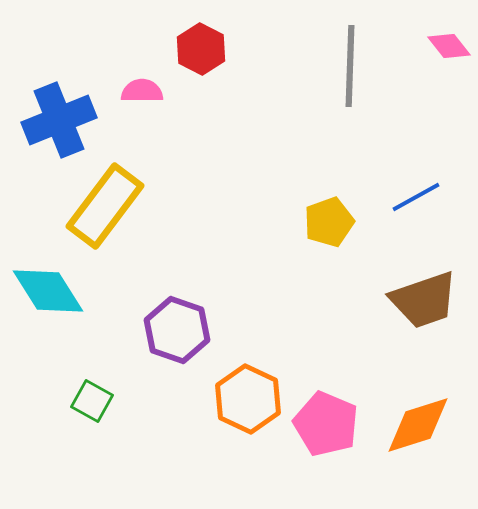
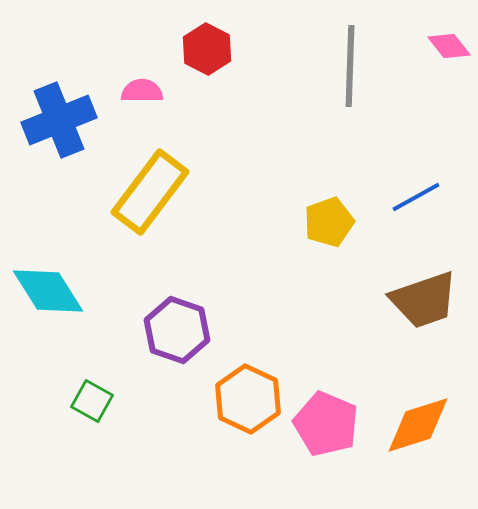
red hexagon: moved 6 px right
yellow rectangle: moved 45 px right, 14 px up
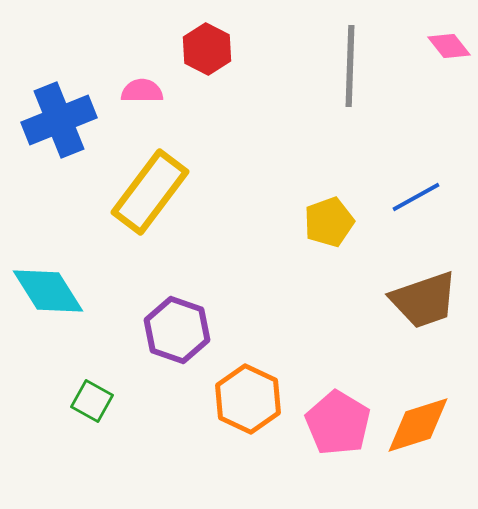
pink pentagon: moved 12 px right, 1 px up; rotated 8 degrees clockwise
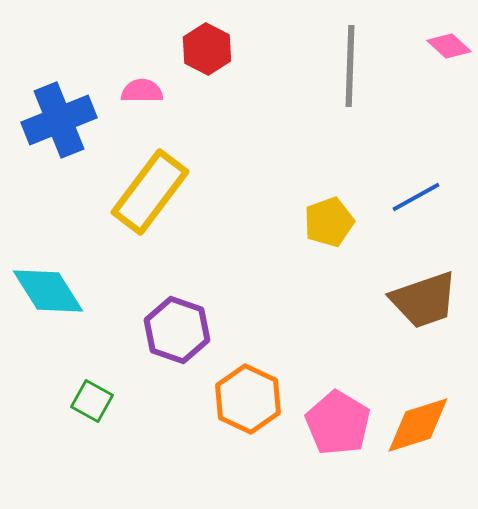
pink diamond: rotated 9 degrees counterclockwise
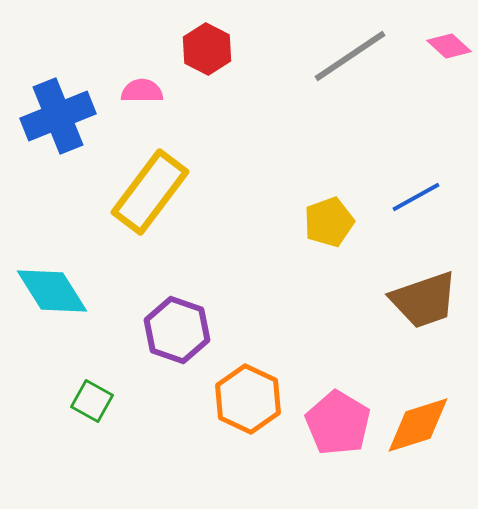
gray line: moved 10 px up; rotated 54 degrees clockwise
blue cross: moved 1 px left, 4 px up
cyan diamond: moved 4 px right
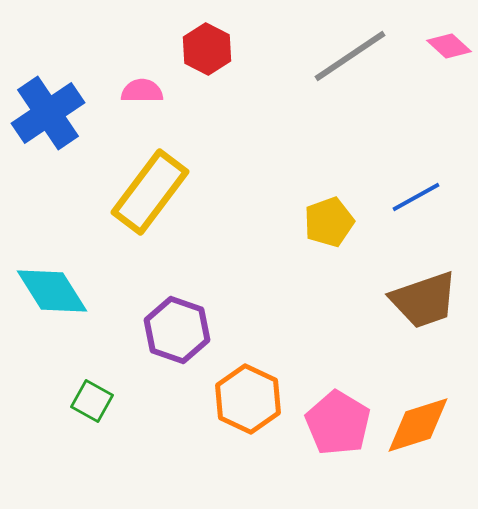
blue cross: moved 10 px left, 3 px up; rotated 12 degrees counterclockwise
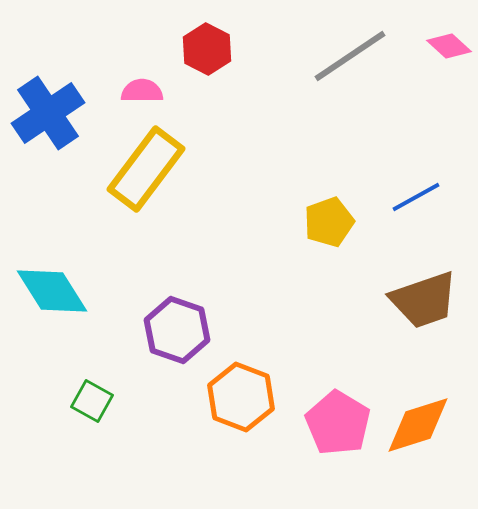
yellow rectangle: moved 4 px left, 23 px up
orange hexagon: moved 7 px left, 2 px up; rotated 4 degrees counterclockwise
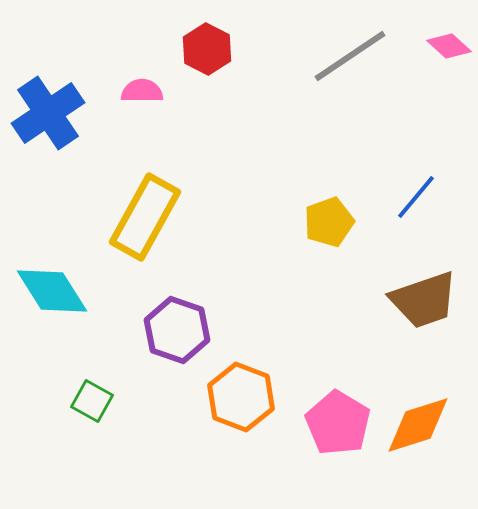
yellow rectangle: moved 1 px left, 48 px down; rotated 8 degrees counterclockwise
blue line: rotated 21 degrees counterclockwise
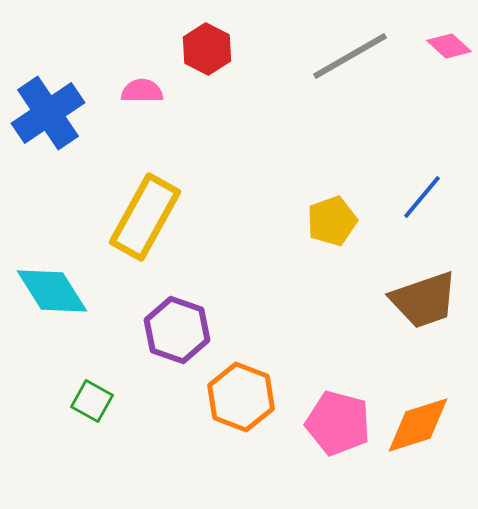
gray line: rotated 4 degrees clockwise
blue line: moved 6 px right
yellow pentagon: moved 3 px right, 1 px up
pink pentagon: rotated 16 degrees counterclockwise
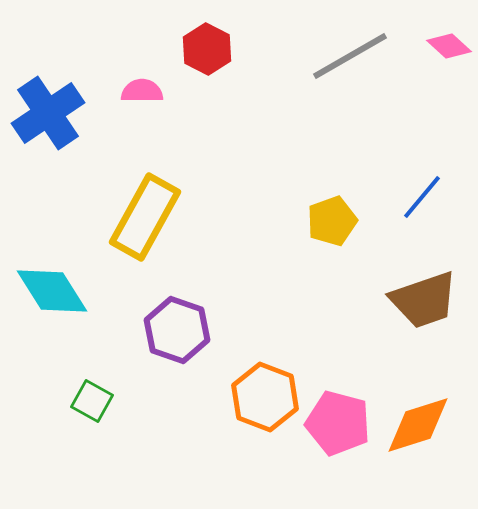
orange hexagon: moved 24 px right
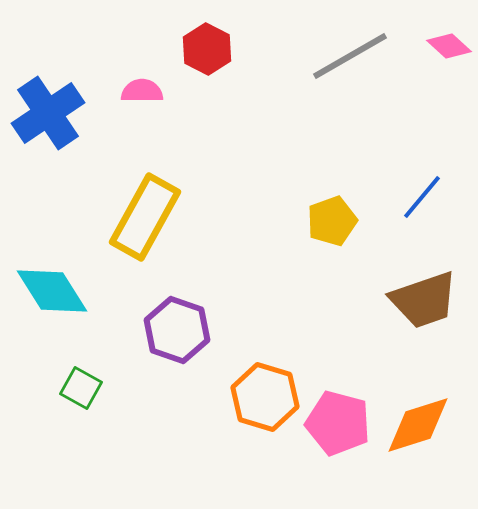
orange hexagon: rotated 4 degrees counterclockwise
green square: moved 11 px left, 13 px up
